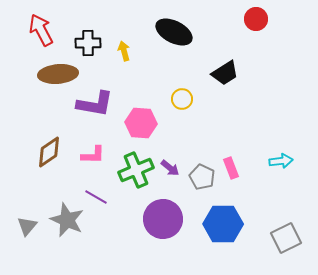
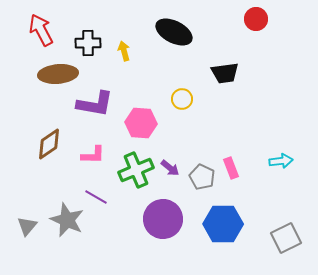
black trapezoid: rotated 24 degrees clockwise
brown diamond: moved 8 px up
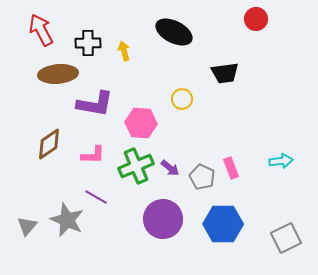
green cross: moved 4 px up
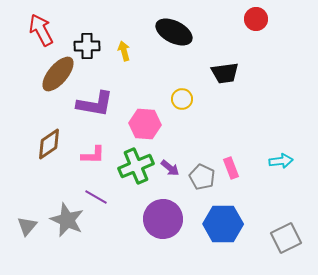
black cross: moved 1 px left, 3 px down
brown ellipse: rotated 45 degrees counterclockwise
pink hexagon: moved 4 px right, 1 px down
